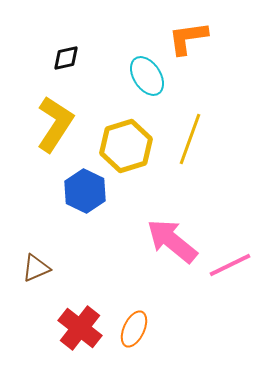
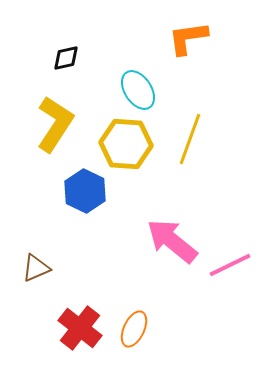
cyan ellipse: moved 9 px left, 14 px down
yellow hexagon: moved 2 px up; rotated 21 degrees clockwise
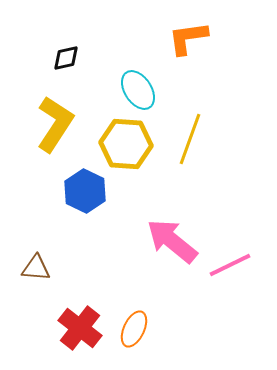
brown triangle: rotated 28 degrees clockwise
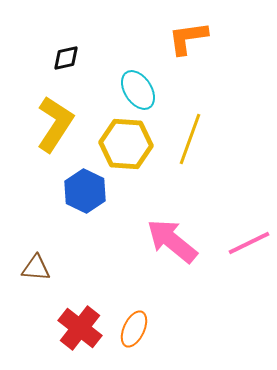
pink line: moved 19 px right, 22 px up
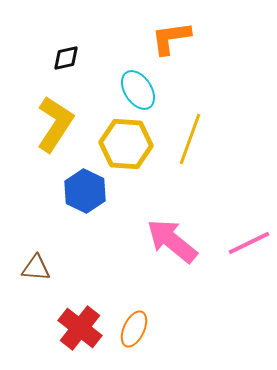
orange L-shape: moved 17 px left
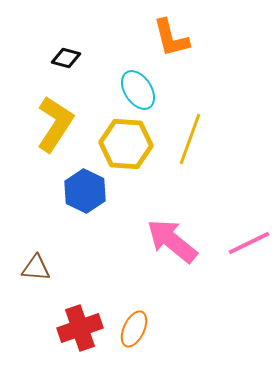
orange L-shape: rotated 96 degrees counterclockwise
black diamond: rotated 28 degrees clockwise
red cross: rotated 33 degrees clockwise
